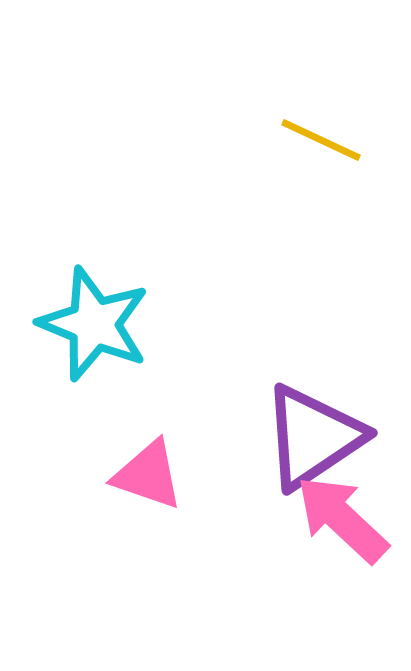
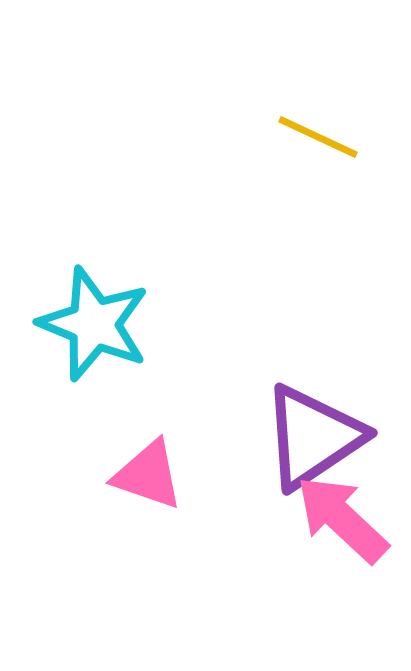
yellow line: moved 3 px left, 3 px up
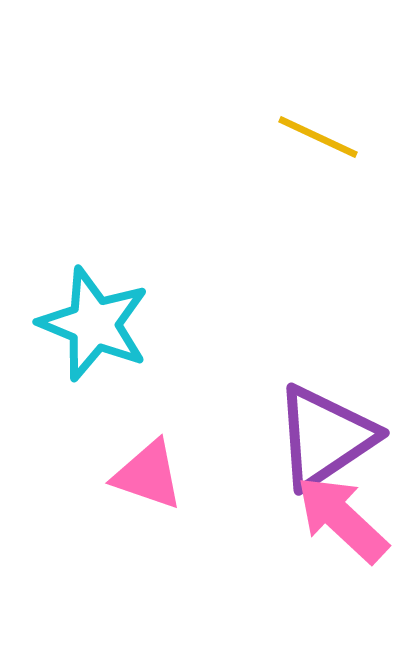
purple triangle: moved 12 px right
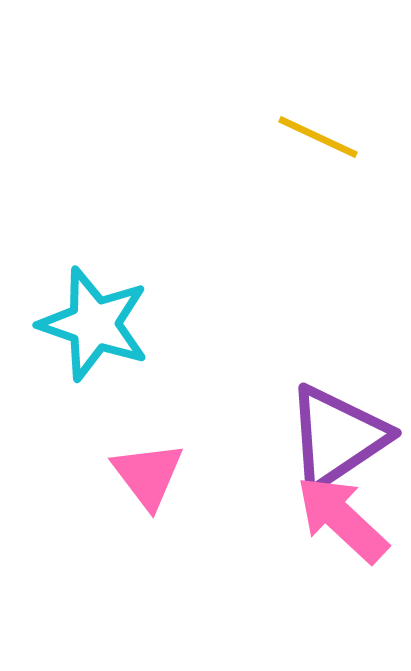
cyan star: rotated 3 degrees counterclockwise
purple triangle: moved 12 px right
pink triangle: rotated 34 degrees clockwise
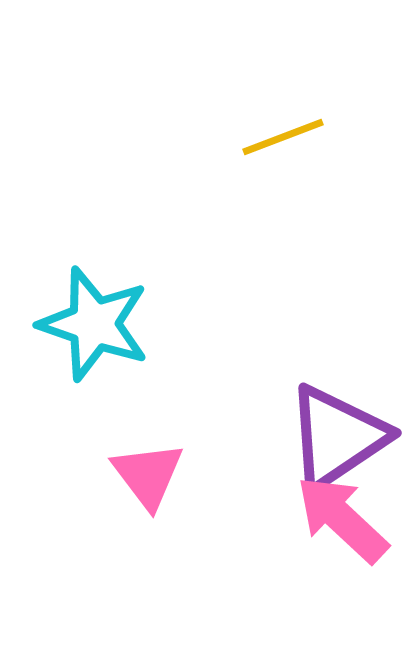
yellow line: moved 35 px left; rotated 46 degrees counterclockwise
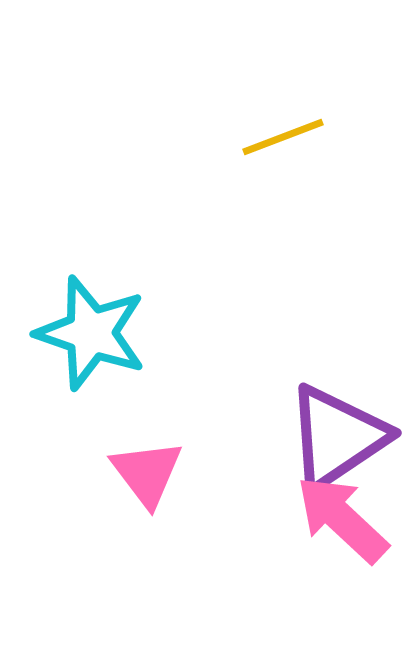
cyan star: moved 3 px left, 9 px down
pink triangle: moved 1 px left, 2 px up
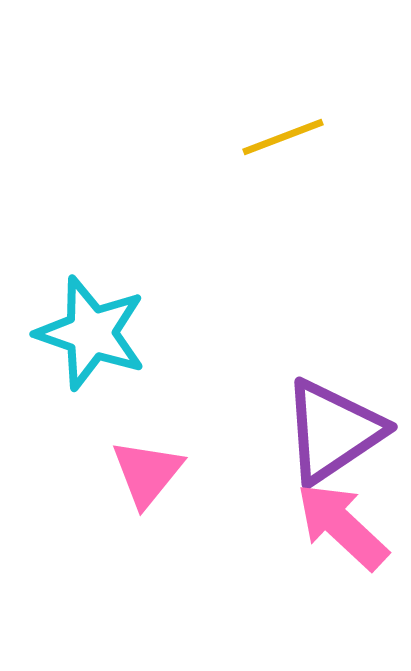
purple triangle: moved 4 px left, 6 px up
pink triangle: rotated 16 degrees clockwise
pink arrow: moved 7 px down
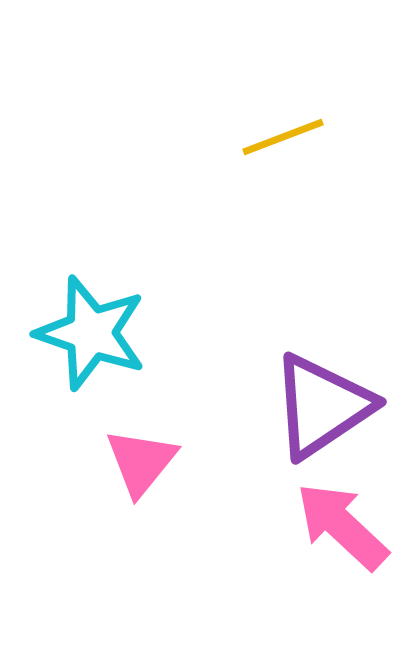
purple triangle: moved 11 px left, 25 px up
pink triangle: moved 6 px left, 11 px up
